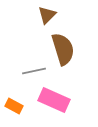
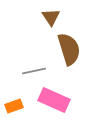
brown triangle: moved 4 px right, 2 px down; rotated 18 degrees counterclockwise
brown semicircle: moved 6 px right
orange rectangle: rotated 48 degrees counterclockwise
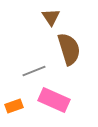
gray line: rotated 10 degrees counterclockwise
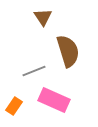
brown triangle: moved 8 px left
brown semicircle: moved 1 px left, 2 px down
orange rectangle: rotated 36 degrees counterclockwise
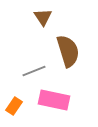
pink rectangle: rotated 12 degrees counterclockwise
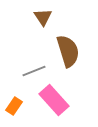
pink rectangle: rotated 36 degrees clockwise
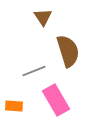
pink rectangle: moved 2 px right; rotated 12 degrees clockwise
orange rectangle: rotated 60 degrees clockwise
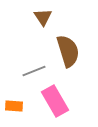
pink rectangle: moved 1 px left, 1 px down
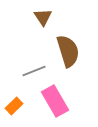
orange rectangle: rotated 48 degrees counterclockwise
